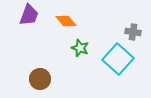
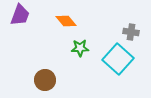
purple trapezoid: moved 9 px left
gray cross: moved 2 px left
green star: rotated 24 degrees counterclockwise
brown circle: moved 5 px right, 1 px down
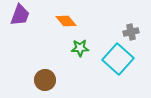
gray cross: rotated 21 degrees counterclockwise
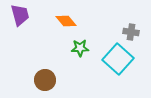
purple trapezoid: rotated 35 degrees counterclockwise
gray cross: rotated 21 degrees clockwise
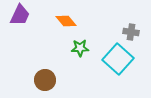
purple trapezoid: rotated 40 degrees clockwise
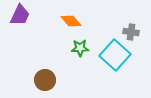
orange diamond: moved 5 px right
cyan square: moved 3 px left, 4 px up
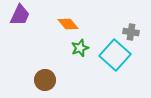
orange diamond: moved 3 px left, 3 px down
green star: rotated 18 degrees counterclockwise
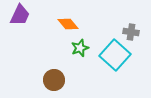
brown circle: moved 9 px right
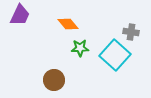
green star: rotated 18 degrees clockwise
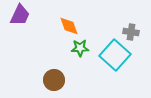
orange diamond: moved 1 px right, 2 px down; rotated 20 degrees clockwise
